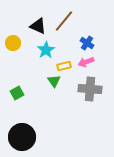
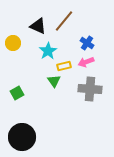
cyan star: moved 2 px right, 1 px down
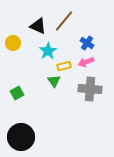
black circle: moved 1 px left
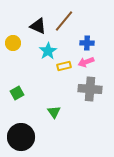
blue cross: rotated 32 degrees counterclockwise
green triangle: moved 31 px down
